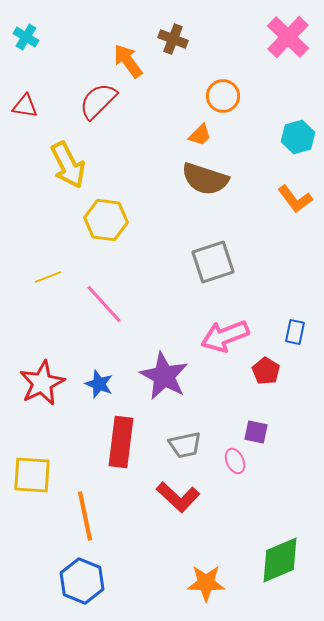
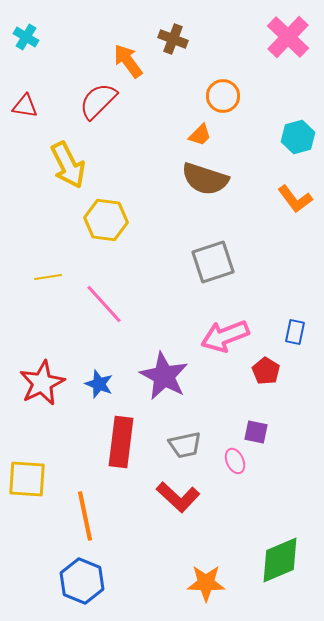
yellow line: rotated 12 degrees clockwise
yellow square: moved 5 px left, 4 px down
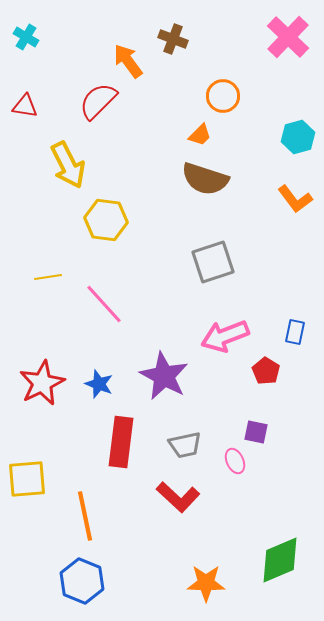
yellow square: rotated 9 degrees counterclockwise
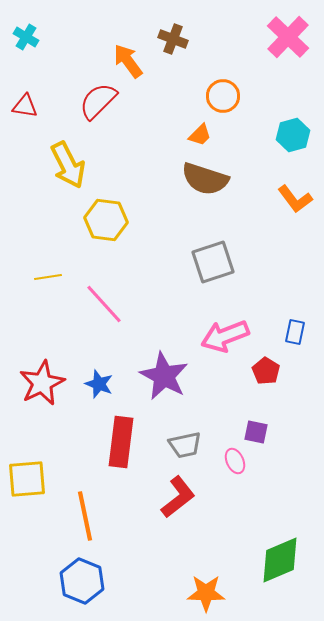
cyan hexagon: moved 5 px left, 2 px up
red L-shape: rotated 81 degrees counterclockwise
orange star: moved 10 px down
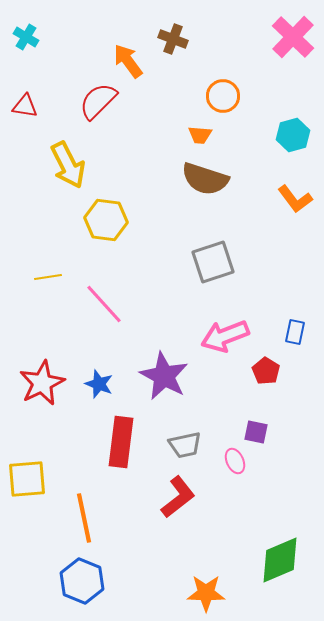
pink cross: moved 5 px right
orange trapezoid: rotated 50 degrees clockwise
orange line: moved 1 px left, 2 px down
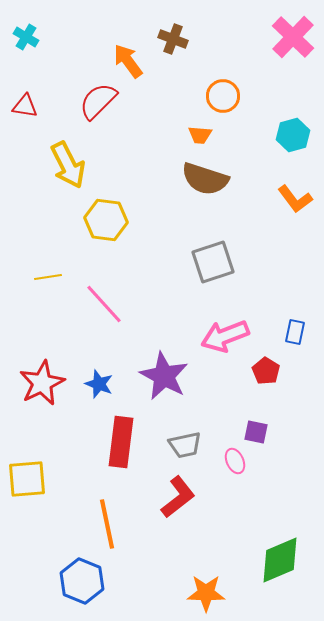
orange line: moved 23 px right, 6 px down
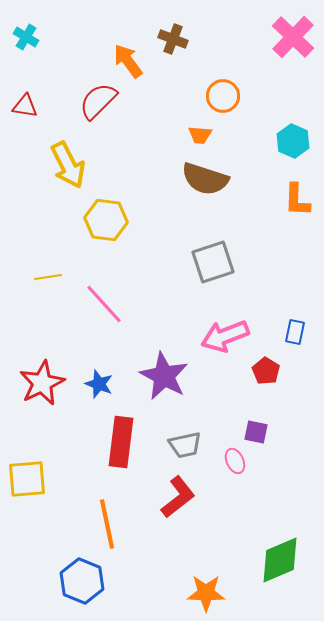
cyan hexagon: moved 6 px down; rotated 20 degrees counterclockwise
orange L-shape: moved 2 px right, 1 px down; rotated 39 degrees clockwise
